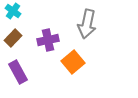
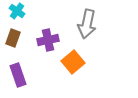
cyan cross: moved 4 px right
brown rectangle: rotated 24 degrees counterclockwise
purple rectangle: moved 3 px down; rotated 10 degrees clockwise
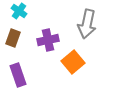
cyan cross: moved 2 px right
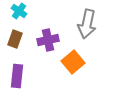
brown rectangle: moved 2 px right, 1 px down
purple rectangle: moved 1 px left, 1 px down; rotated 25 degrees clockwise
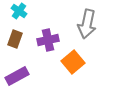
purple rectangle: rotated 55 degrees clockwise
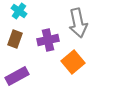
gray arrow: moved 9 px left, 1 px up; rotated 24 degrees counterclockwise
